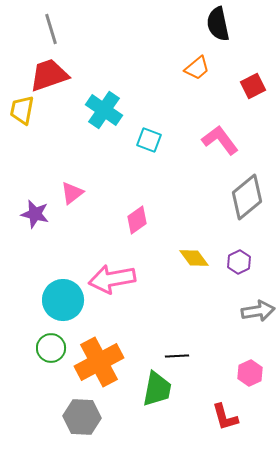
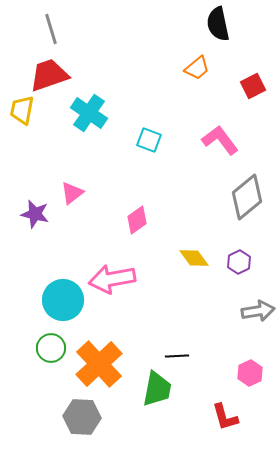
cyan cross: moved 15 px left, 3 px down
orange cross: moved 2 px down; rotated 15 degrees counterclockwise
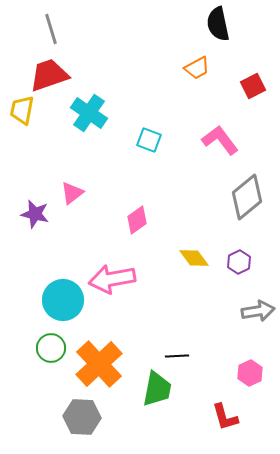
orange trapezoid: rotated 12 degrees clockwise
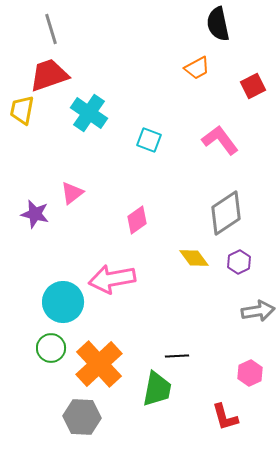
gray diamond: moved 21 px left, 16 px down; rotated 6 degrees clockwise
cyan circle: moved 2 px down
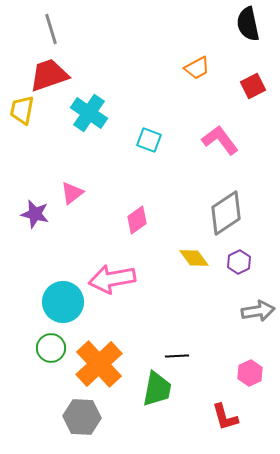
black semicircle: moved 30 px right
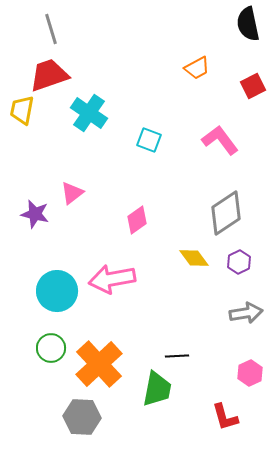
cyan circle: moved 6 px left, 11 px up
gray arrow: moved 12 px left, 2 px down
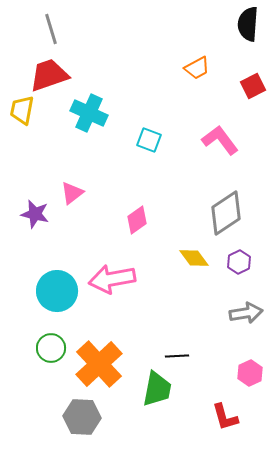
black semicircle: rotated 16 degrees clockwise
cyan cross: rotated 9 degrees counterclockwise
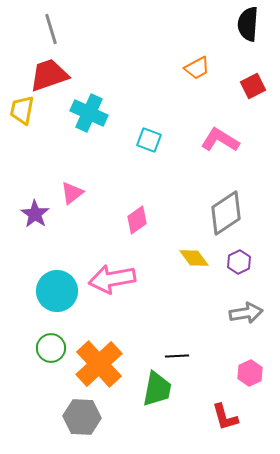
pink L-shape: rotated 21 degrees counterclockwise
purple star: rotated 20 degrees clockwise
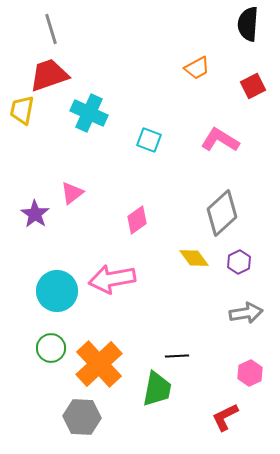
gray diamond: moved 4 px left; rotated 9 degrees counterclockwise
red L-shape: rotated 80 degrees clockwise
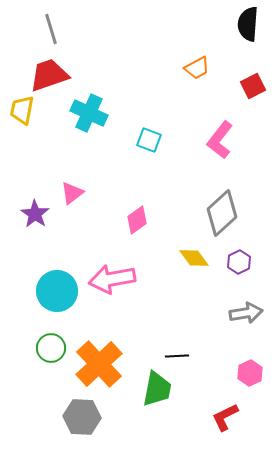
pink L-shape: rotated 84 degrees counterclockwise
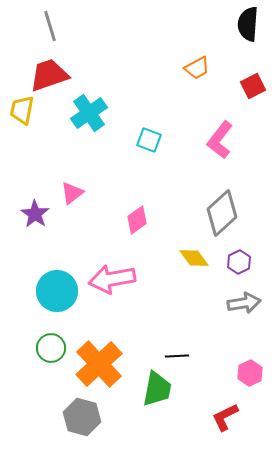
gray line: moved 1 px left, 3 px up
cyan cross: rotated 30 degrees clockwise
gray arrow: moved 2 px left, 10 px up
gray hexagon: rotated 12 degrees clockwise
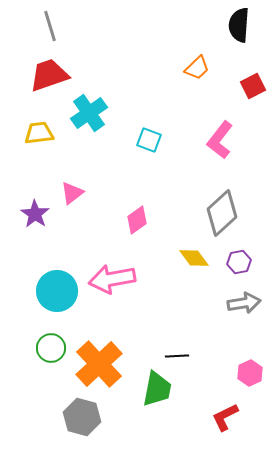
black semicircle: moved 9 px left, 1 px down
orange trapezoid: rotated 16 degrees counterclockwise
yellow trapezoid: moved 17 px right, 23 px down; rotated 72 degrees clockwise
purple hexagon: rotated 15 degrees clockwise
